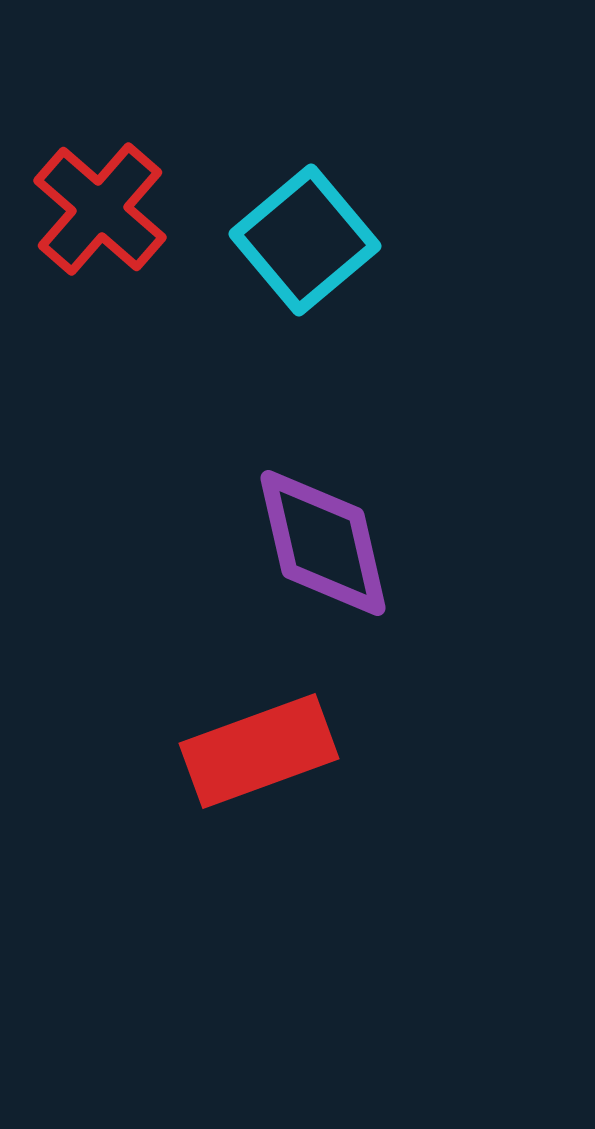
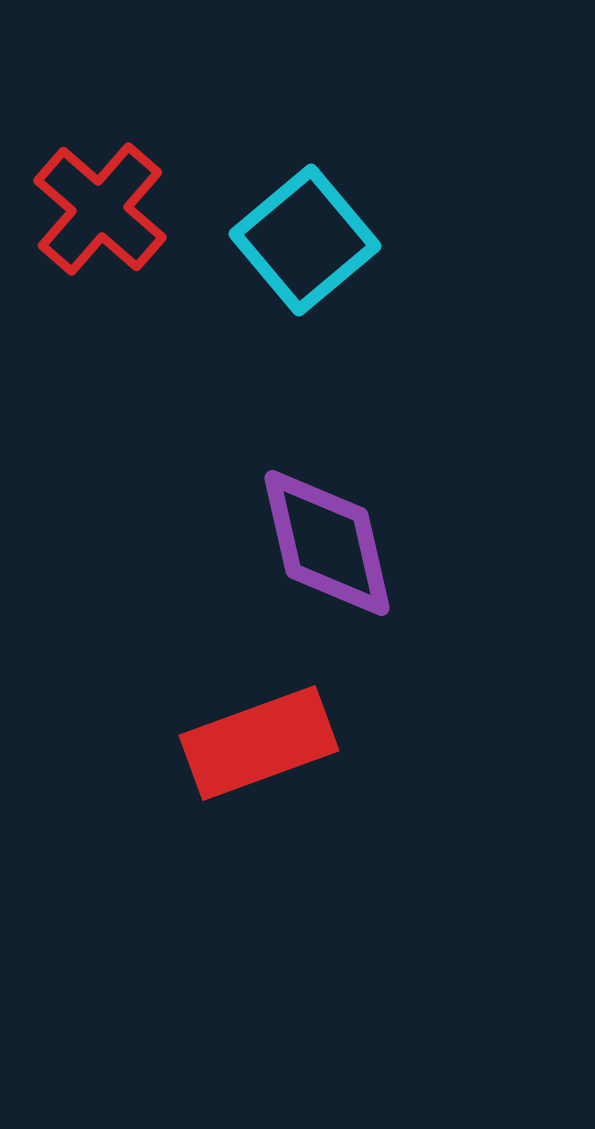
purple diamond: moved 4 px right
red rectangle: moved 8 px up
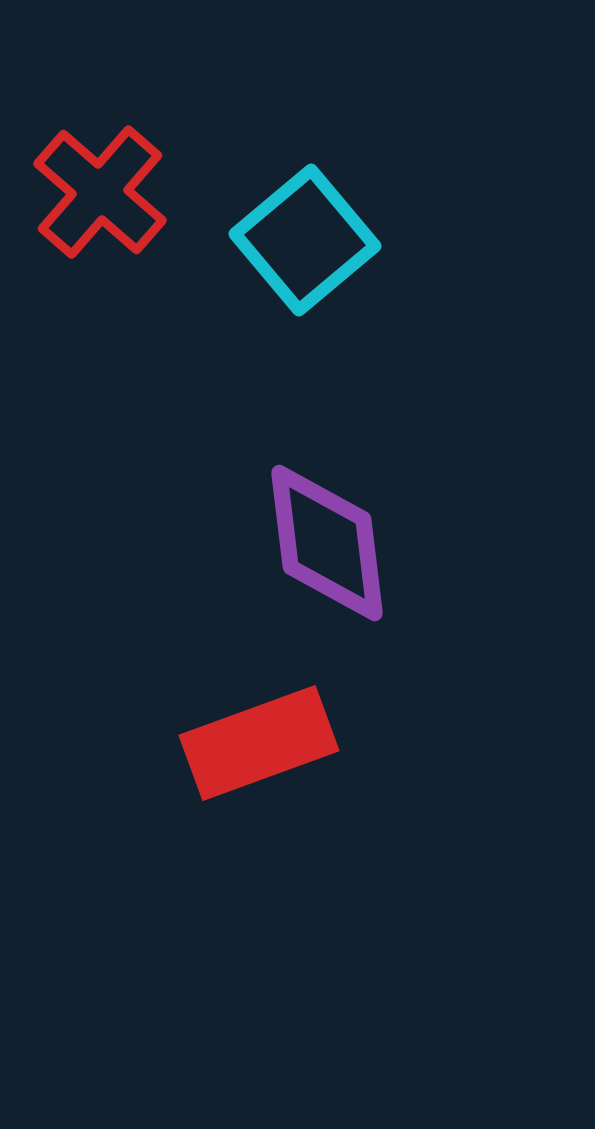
red cross: moved 17 px up
purple diamond: rotated 6 degrees clockwise
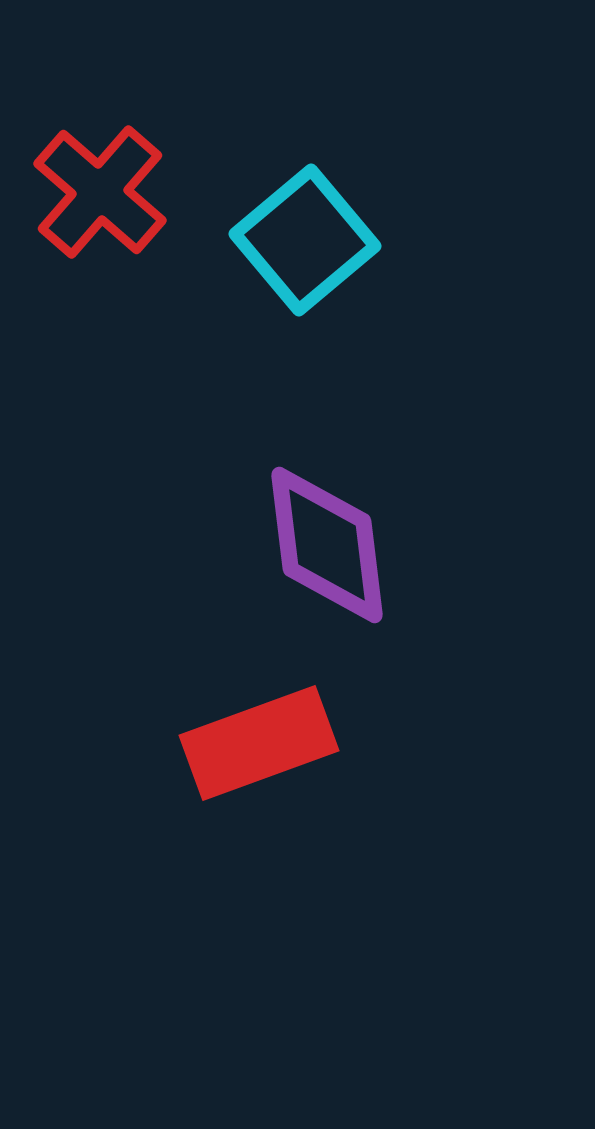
purple diamond: moved 2 px down
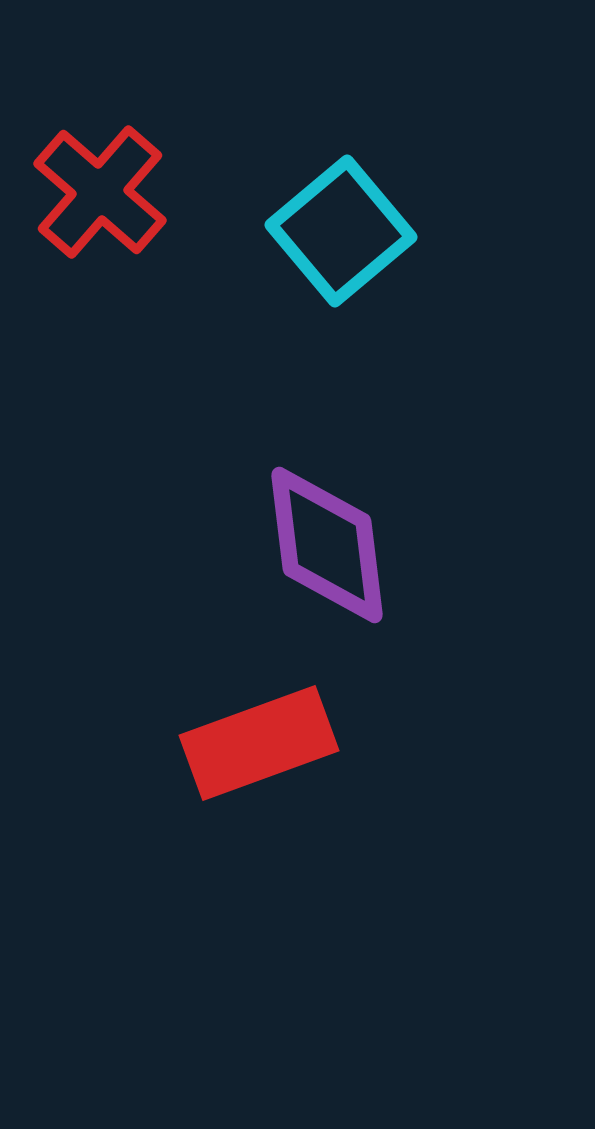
cyan square: moved 36 px right, 9 px up
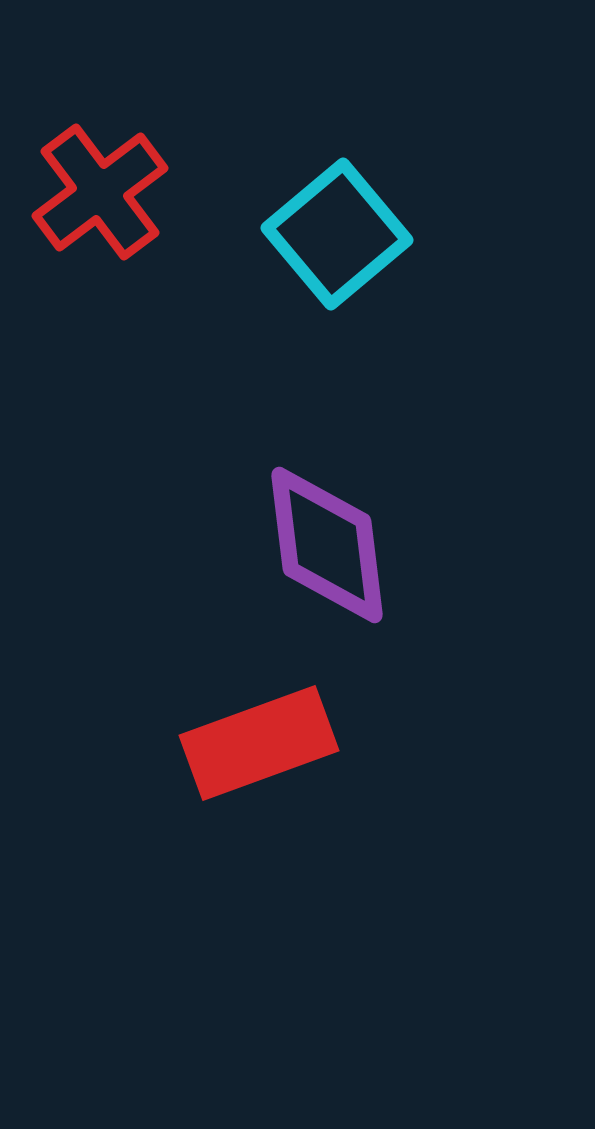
red cross: rotated 12 degrees clockwise
cyan square: moved 4 px left, 3 px down
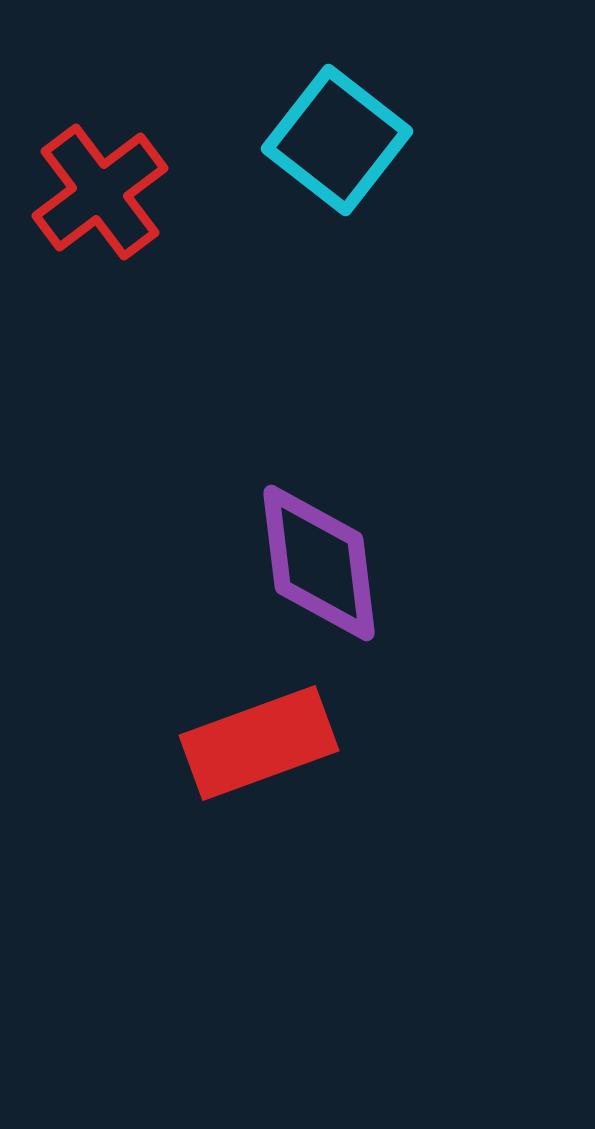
cyan square: moved 94 px up; rotated 12 degrees counterclockwise
purple diamond: moved 8 px left, 18 px down
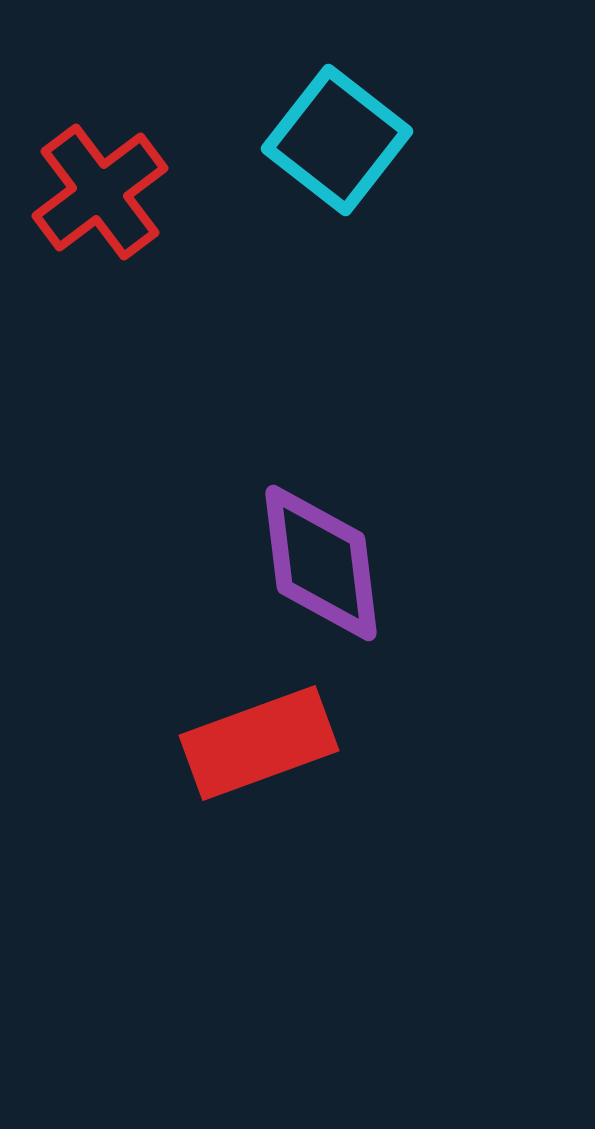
purple diamond: moved 2 px right
